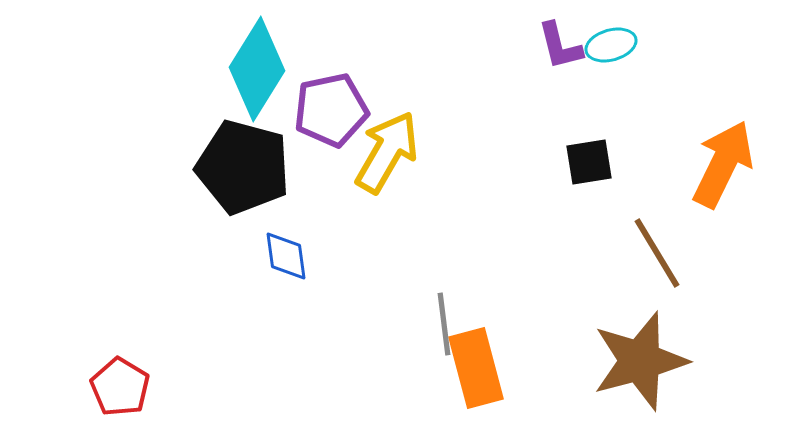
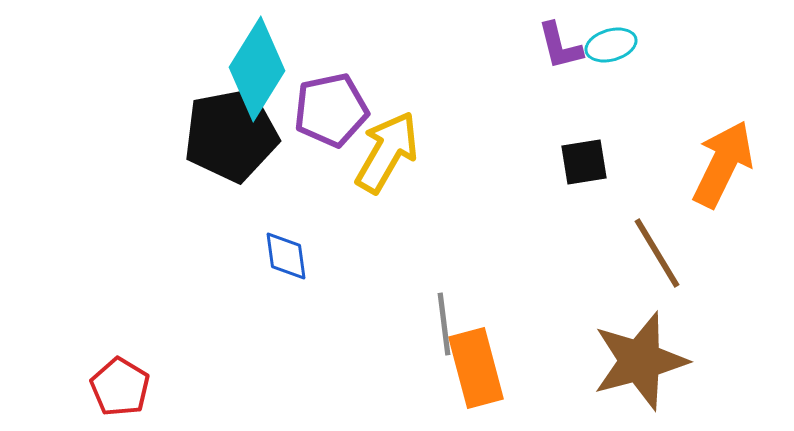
black square: moved 5 px left
black pentagon: moved 12 px left, 32 px up; rotated 26 degrees counterclockwise
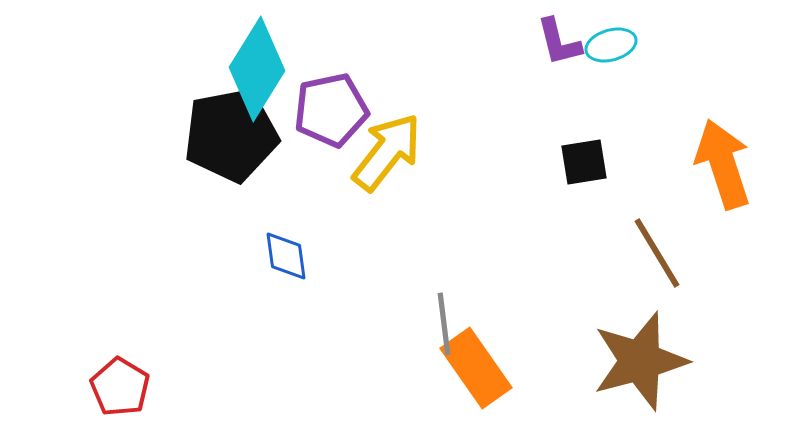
purple L-shape: moved 1 px left, 4 px up
yellow arrow: rotated 8 degrees clockwise
orange arrow: rotated 44 degrees counterclockwise
orange rectangle: rotated 20 degrees counterclockwise
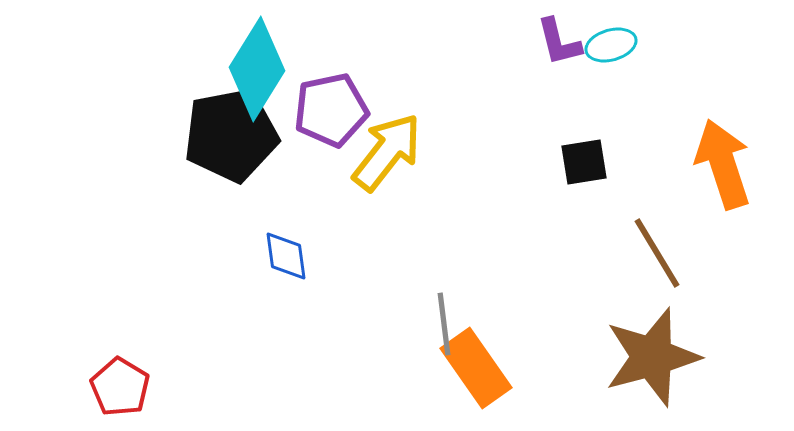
brown star: moved 12 px right, 4 px up
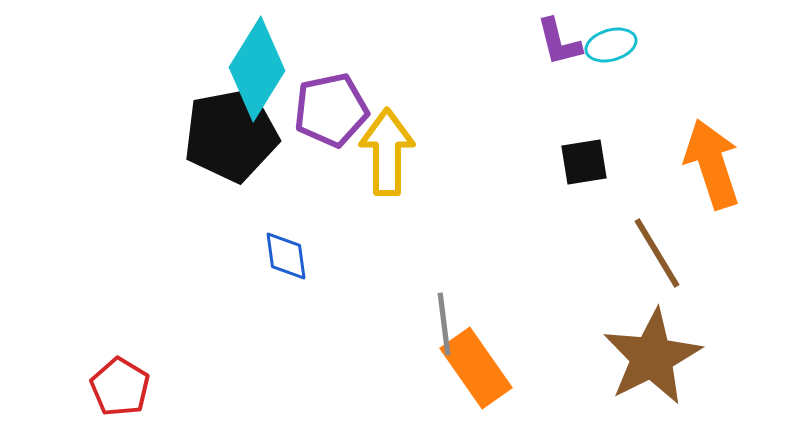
yellow arrow: rotated 38 degrees counterclockwise
orange arrow: moved 11 px left
brown star: rotated 12 degrees counterclockwise
